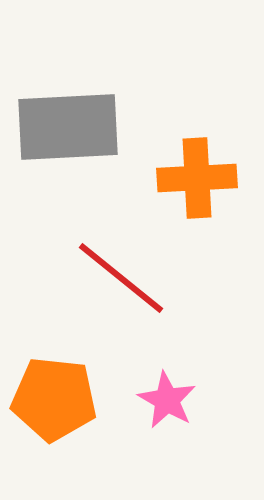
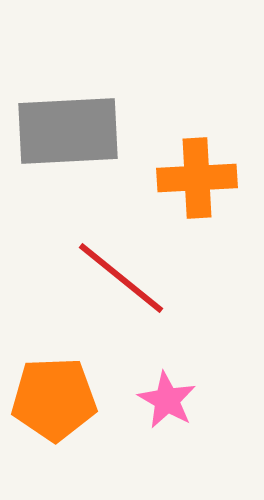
gray rectangle: moved 4 px down
orange pentagon: rotated 8 degrees counterclockwise
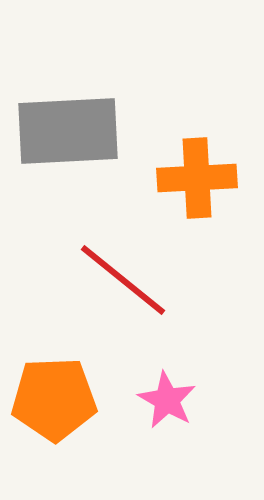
red line: moved 2 px right, 2 px down
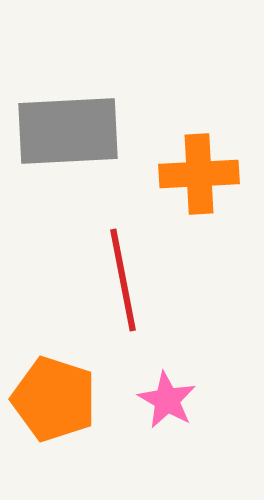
orange cross: moved 2 px right, 4 px up
red line: rotated 40 degrees clockwise
orange pentagon: rotated 20 degrees clockwise
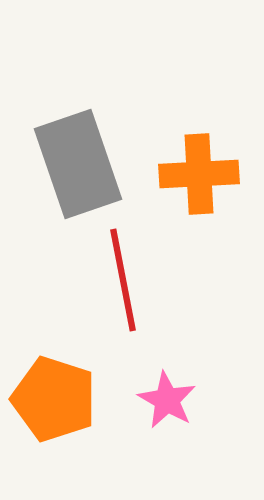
gray rectangle: moved 10 px right, 33 px down; rotated 74 degrees clockwise
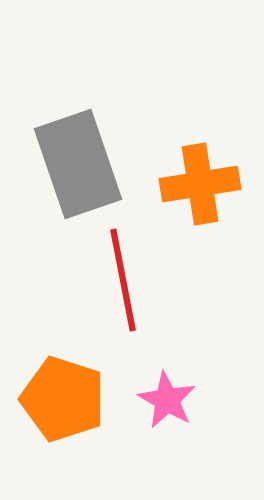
orange cross: moved 1 px right, 10 px down; rotated 6 degrees counterclockwise
orange pentagon: moved 9 px right
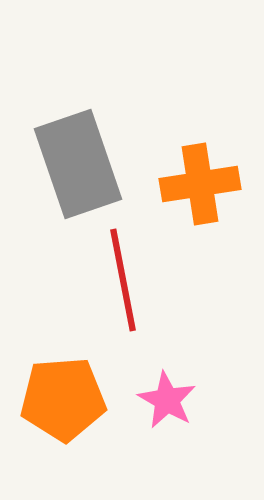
orange pentagon: rotated 22 degrees counterclockwise
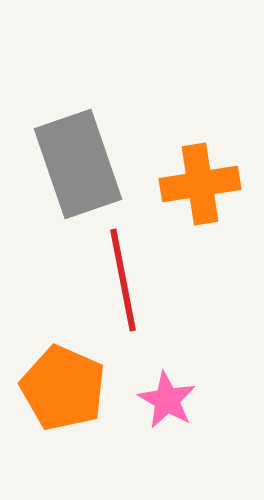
orange pentagon: moved 11 px up; rotated 28 degrees clockwise
